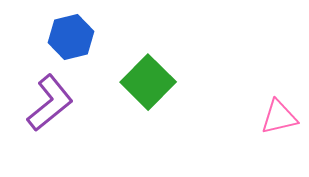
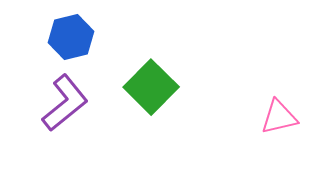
green square: moved 3 px right, 5 px down
purple L-shape: moved 15 px right
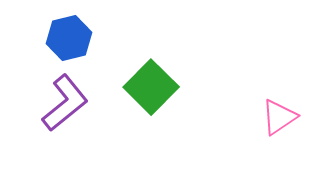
blue hexagon: moved 2 px left, 1 px down
pink triangle: rotated 21 degrees counterclockwise
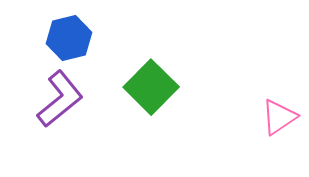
purple L-shape: moved 5 px left, 4 px up
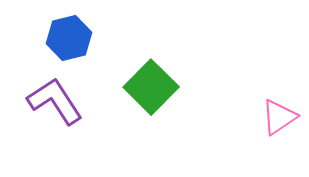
purple L-shape: moved 5 px left, 2 px down; rotated 84 degrees counterclockwise
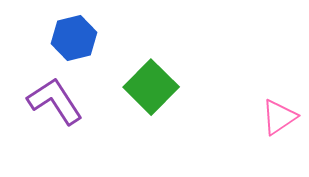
blue hexagon: moved 5 px right
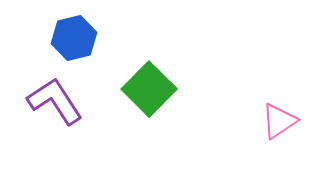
green square: moved 2 px left, 2 px down
pink triangle: moved 4 px down
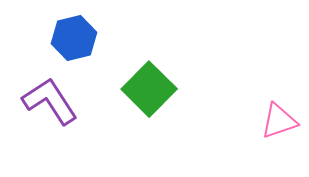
purple L-shape: moved 5 px left
pink triangle: rotated 15 degrees clockwise
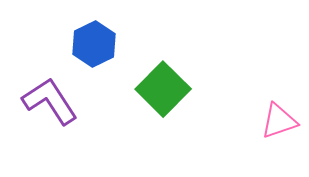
blue hexagon: moved 20 px right, 6 px down; rotated 12 degrees counterclockwise
green square: moved 14 px right
